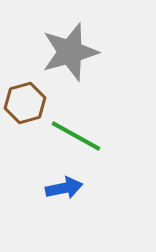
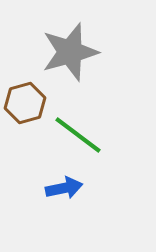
green line: moved 2 px right, 1 px up; rotated 8 degrees clockwise
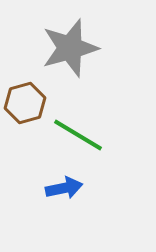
gray star: moved 4 px up
green line: rotated 6 degrees counterclockwise
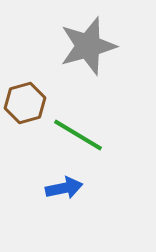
gray star: moved 18 px right, 2 px up
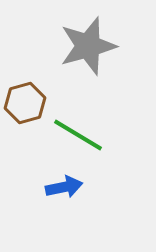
blue arrow: moved 1 px up
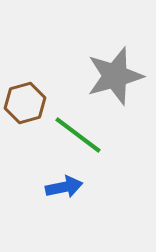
gray star: moved 27 px right, 30 px down
green line: rotated 6 degrees clockwise
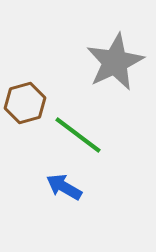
gray star: moved 14 px up; rotated 10 degrees counterclockwise
blue arrow: rotated 138 degrees counterclockwise
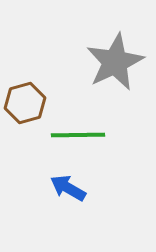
green line: rotated 38 degrees counterclockwise
blue arrow: moved 4 px right, 1 px down
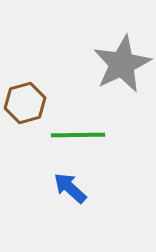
gray star: moved 7 px right, 2 px down
blue arrow: moved 2 px right; rotated 12 degrees clockwise
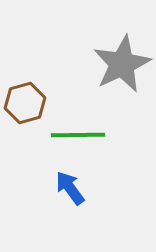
blue arrow: rotated 12 degrees clockwise
